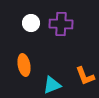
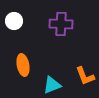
white circle: moved 17 px left, 2 px up
orange ellipse: moved 1 px left
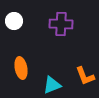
orange ellipse: moved 2 px left, 3 px down
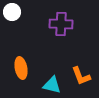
white circle: moved 2 px left, 9 px up
orange L-shape: moved 4 px left
cyan triangle: rotated 36 degrees clockwise
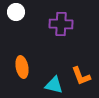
white circle: moved 4 px right
orange ellipse: moved 1 px right, 1 px up
cyan triangle: moved 2 px right
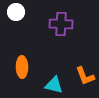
orange ellipse: rotated 10 degrees clockwise
orange L-shape: moved 4 px right
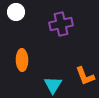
purple cross: rotated 15 degrees counterclockwise
orange ellipse: moved 7 px up
cyan triangle: moved 1 px left; rotated 48 degrees clockwise
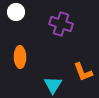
purple cross: rotated 30 degrees clockwise
orange ellipse: moved 2 px left, 3 px up
orange L-shape: moved 2 px left, 4 px up
